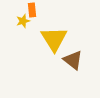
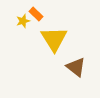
orange rectangle: moved 4 px right, 4 px down; rotated 40 degrees counterclockwise
brown triangle: moved 3 px right, 7 px down
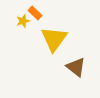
orange rectangle: moved 1 px left, 1 px up
yellow triangle: rotated 8 degrees clockwise
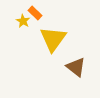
yellow star: rotated 24 degrees counterclockwise
yellow triangle: moved 1 px left
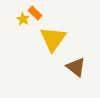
yellow star: moved 2 px up
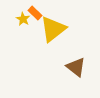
yellow triangle: moved 10 px up; rotated 16 degrees clockwise
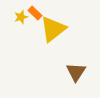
yellow star: moved 2 px left, 2 px up; rotated 24 degrees clockwise
brown triangle: moved 5 px down; rotated 25 degrees clockwise
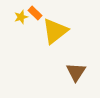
yellow triangle: moved 2 px right, 2 px down
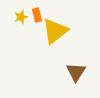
orange rectangle: moved 2 px right, 2 px down; rotated 32 degrees clockwise
